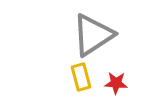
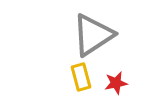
red star: rotated 15 degrees counterclockwise
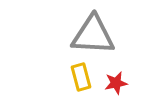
gray triangle: rotated 36 degrees clockwise
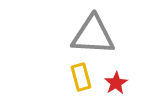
red star: rotated 20 degrees counterclockwise
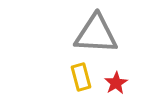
gray triangle: moved 3 px right, 1 px up
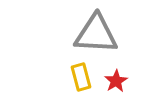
red star: moved 2 px up
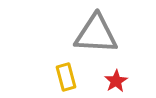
yellow rectangle: moved 15 px left
